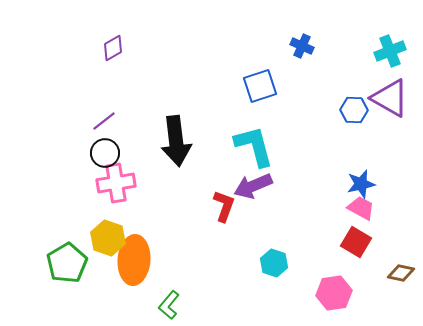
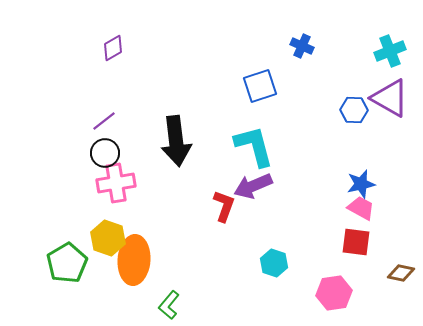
red square: rotated 24 degrees counterclockwise
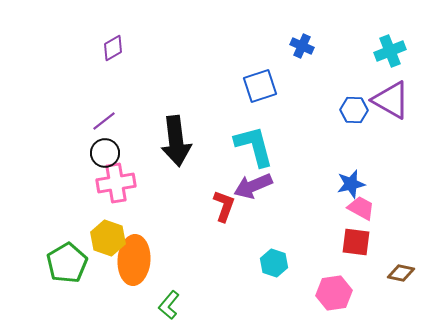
purple triangle: moved 1 px right, 2 px down
blue star: moved 10 px left
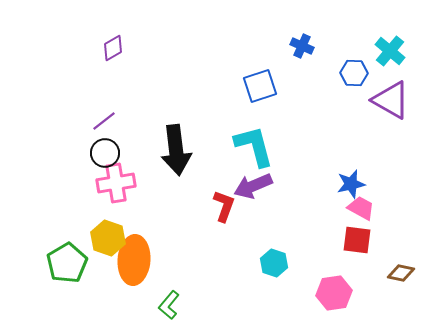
cyan cross: rotated 28 degrees counterclockwise
blue hexagon: moved 37 px up
black arrow: moved 9 px down
red square: moved 1 px right, 2 px up
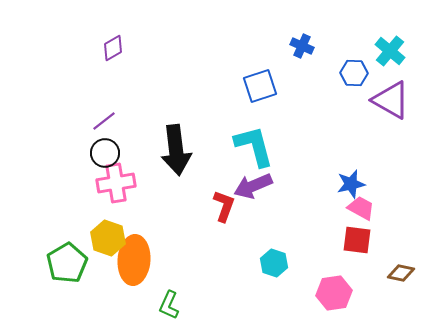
green L-shape: rotated 16 degrees counterclockwise
